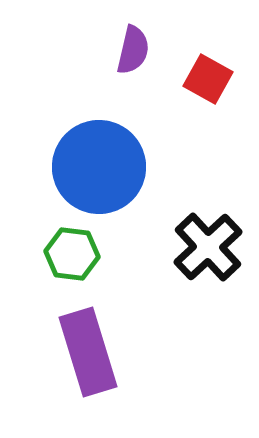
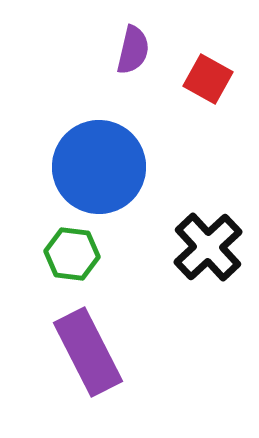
purple rectangle: rotated 10 degrees counterclockwise
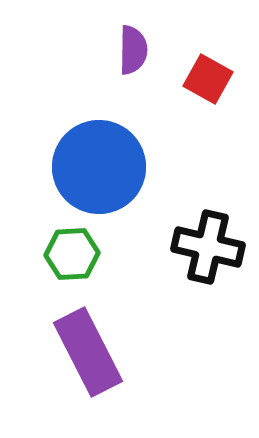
purple semicircle: rotated 12 degrees counterclockwise
black cross: rotated 34 degrees counterclockwise
green hexagon: rotated 10 degrees counterclockwise
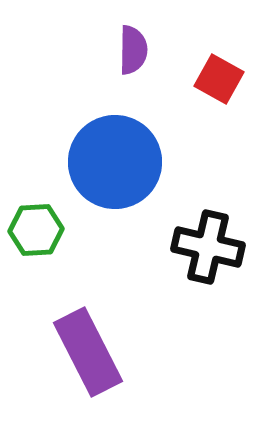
red square: moved 11 px right
blue circle: moved 16 px right, 5 px up
green hexagon: moved 36 px left, 24 px up
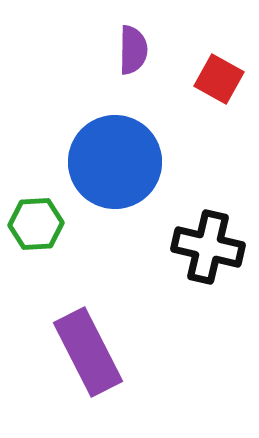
green hexagon: moved 6 px up
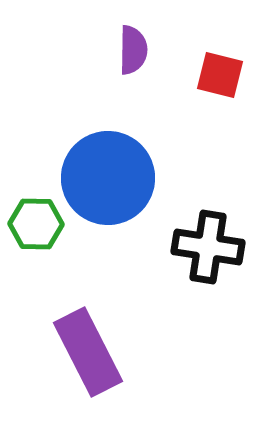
red square: moved 1 px right, 4 px up; rotated 15 degrees counterclockwise
blue circle: moved 7 px left, 16 px down
green hexagon: rotated 4 degrees clockwise
black cross: rotated 4 degrees counterclockwise
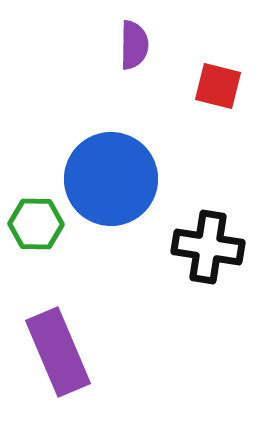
purple semicircle: moved 1 px right, 5 px up
red square: moved 2 px left, 11 px down
blue circle: moved 3 px right, 1 px down
purple rectangle: moved 30 px left; rotated 4 degrees clockwise
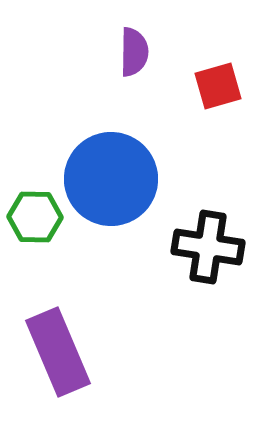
purple semicircle: moved 7 px down
red square: rotated 30 degrees counterclockwise
green hexagon: moved 1 px left, 7 px up
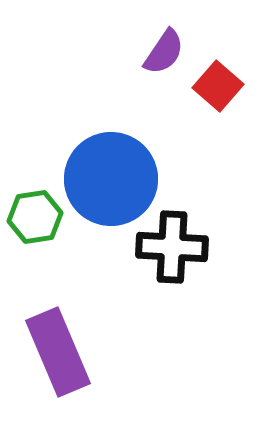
purple semicircle: moved 30 px right; rotated 33 degrees clockwise
red square: rotated 33 degrees counterclockwise
green hexagon: rotated 10 degrees counterclockwise
black cross: moved 36 px left; rotated 6 degrees counterclockwise
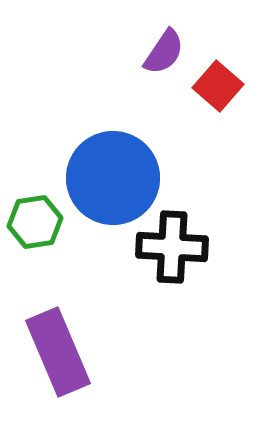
blue circle: moved 2 px right, 1 px up
green hexagon: moved 5 px down
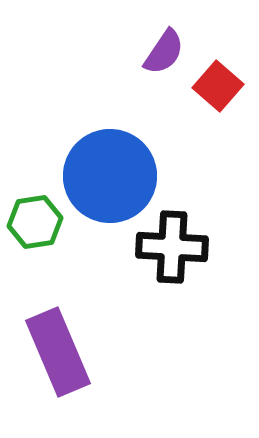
blue circle: moved 3 px left, 2 px up
